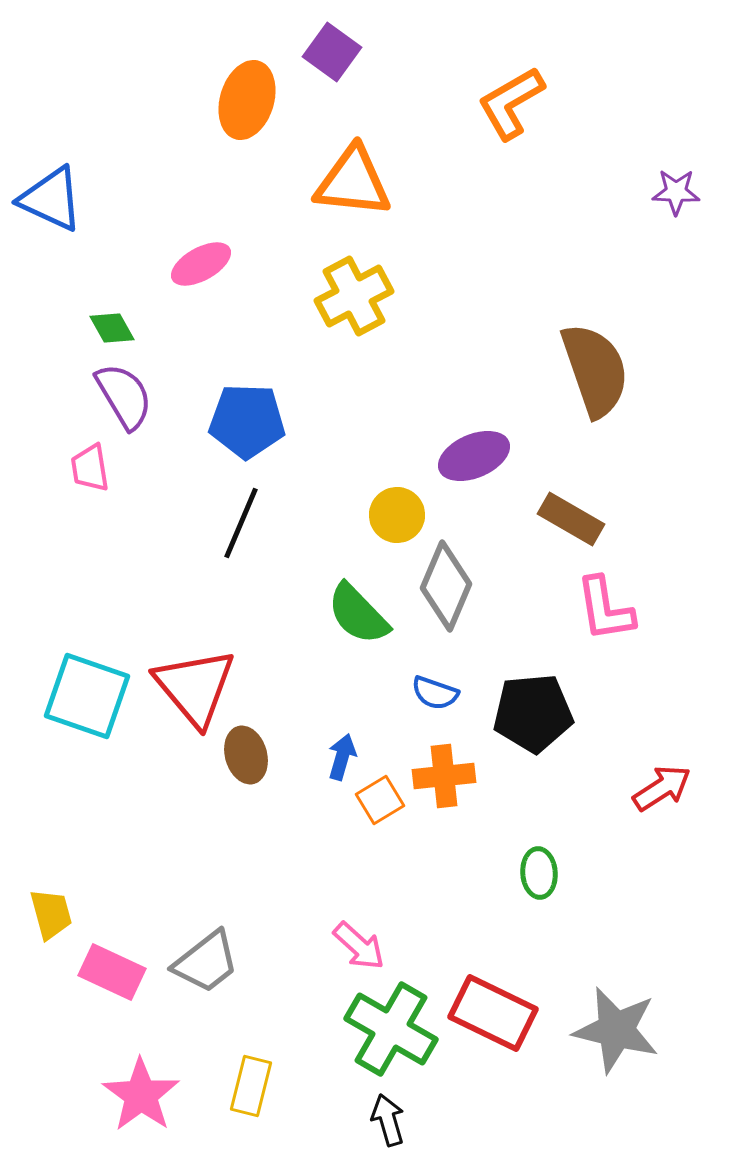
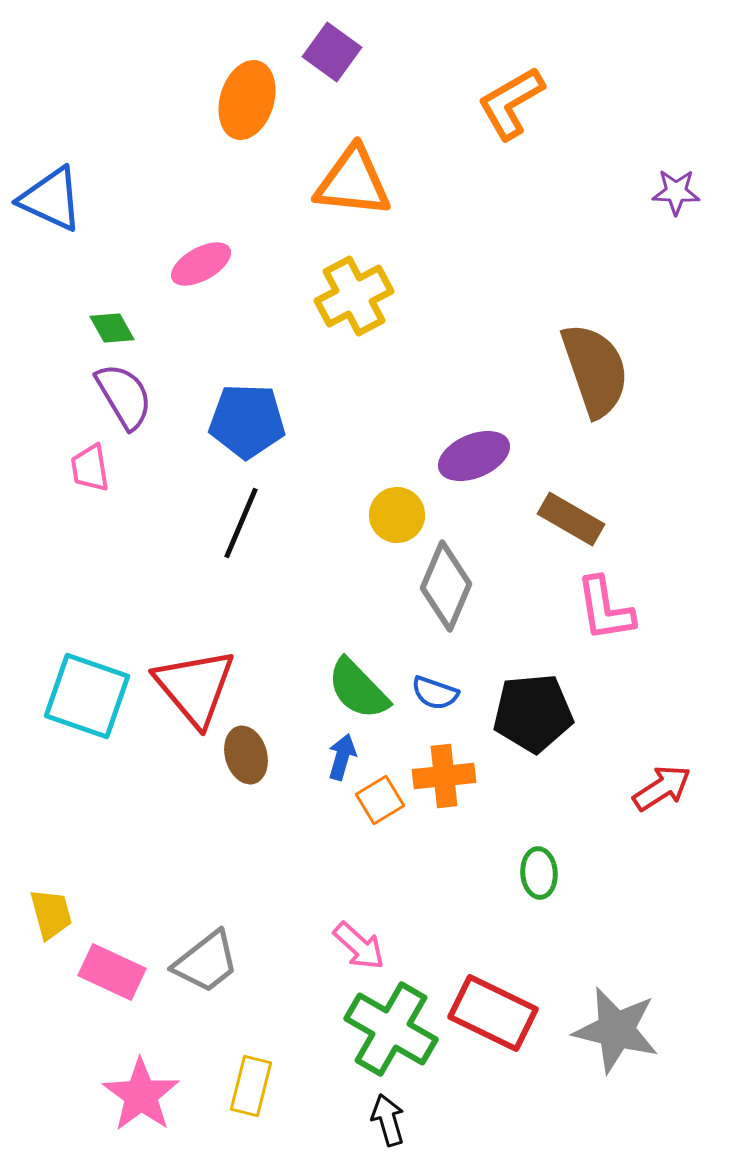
green semicircle: moved 75 px down
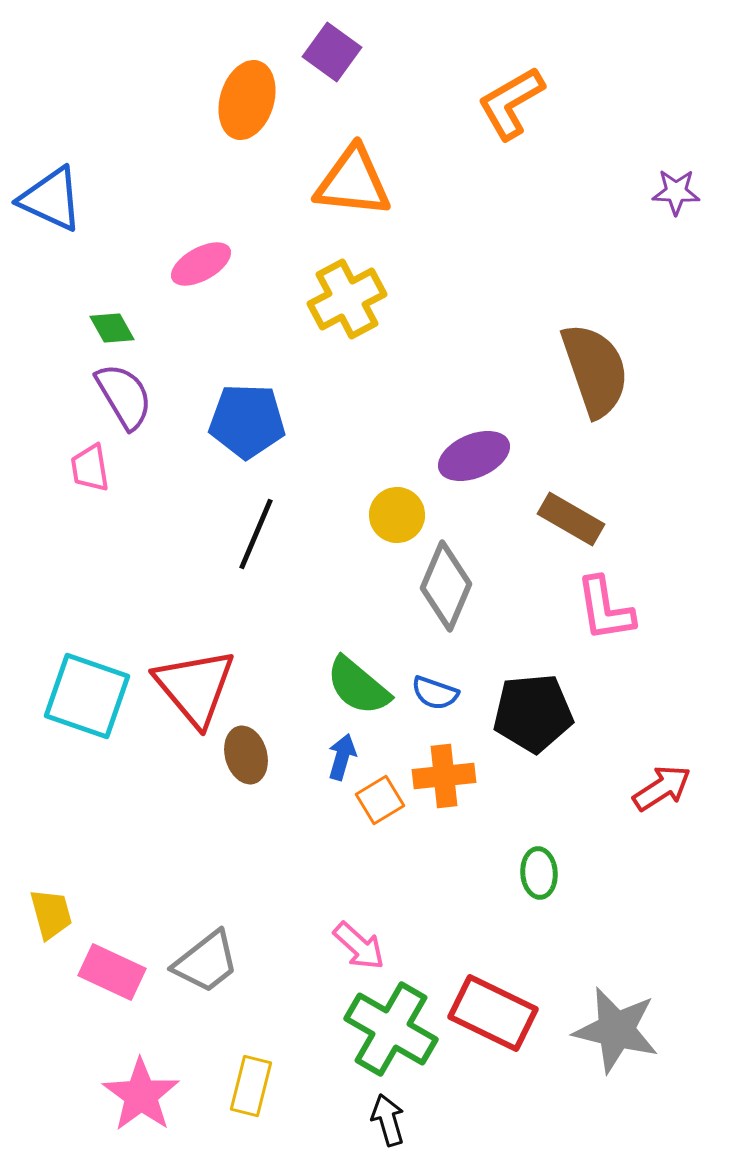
yellow cross: moved 7 px left, 3 px down
black line: moved 15 px right, 11 px down
green semicircle: moved 3 px up; rotated 6 degrees counterclockwise
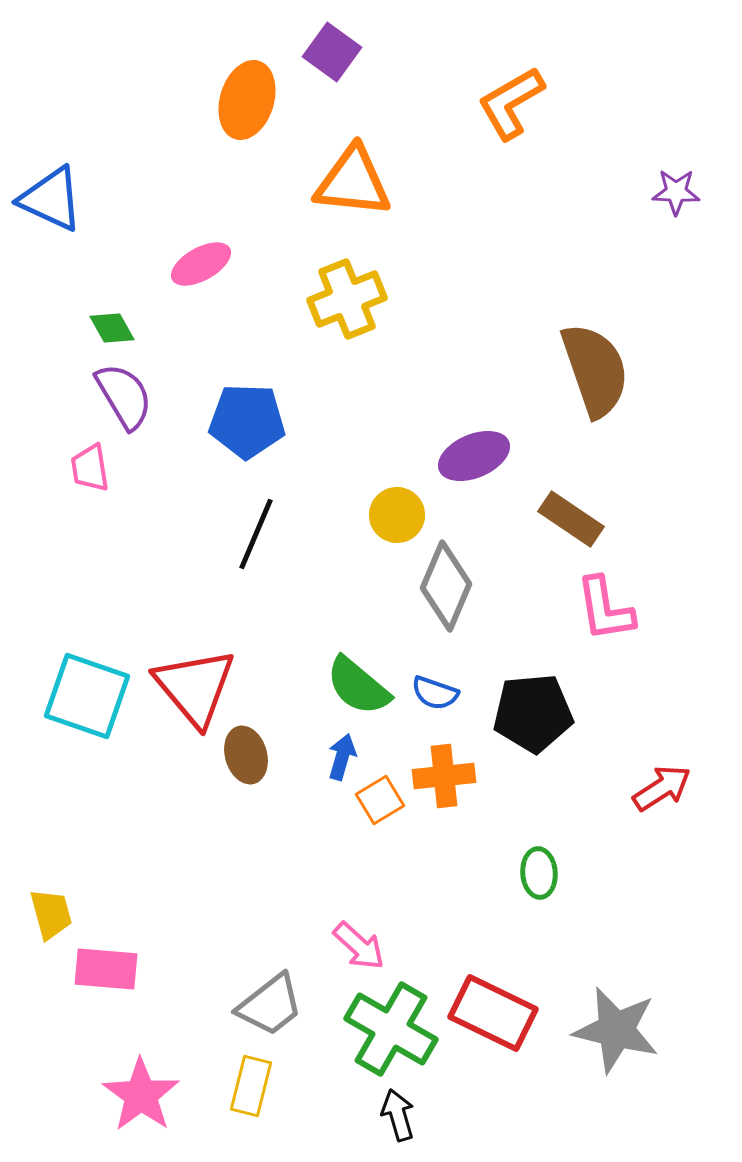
yellow cross: rotated 6 degrees clockwise
brown rectangle: rotated 4 degrees clockwise
gray trapezoid: moved 64 px right, 43 px down
pink rectangle: moved 6 px left, 3 px up; rotated 20 degrees counterclockwise
black arrow: moved 10 px right, 5 px up
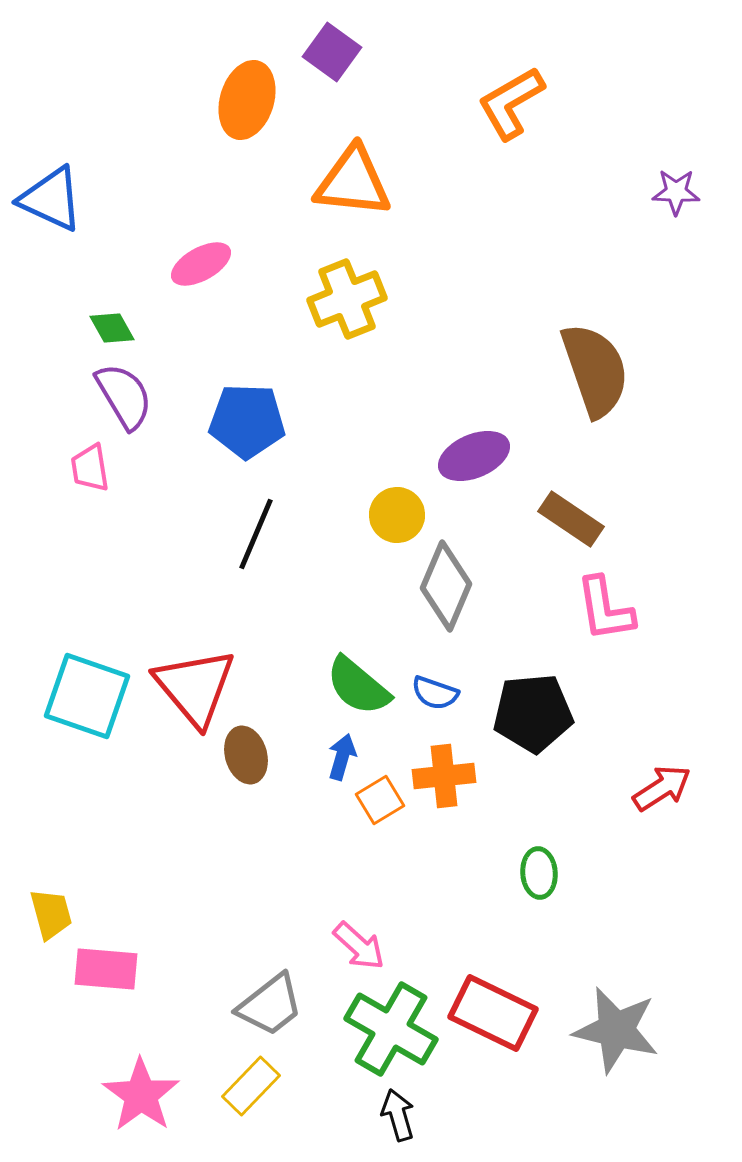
yellow rectangle: rotated 30 degrees clockwise
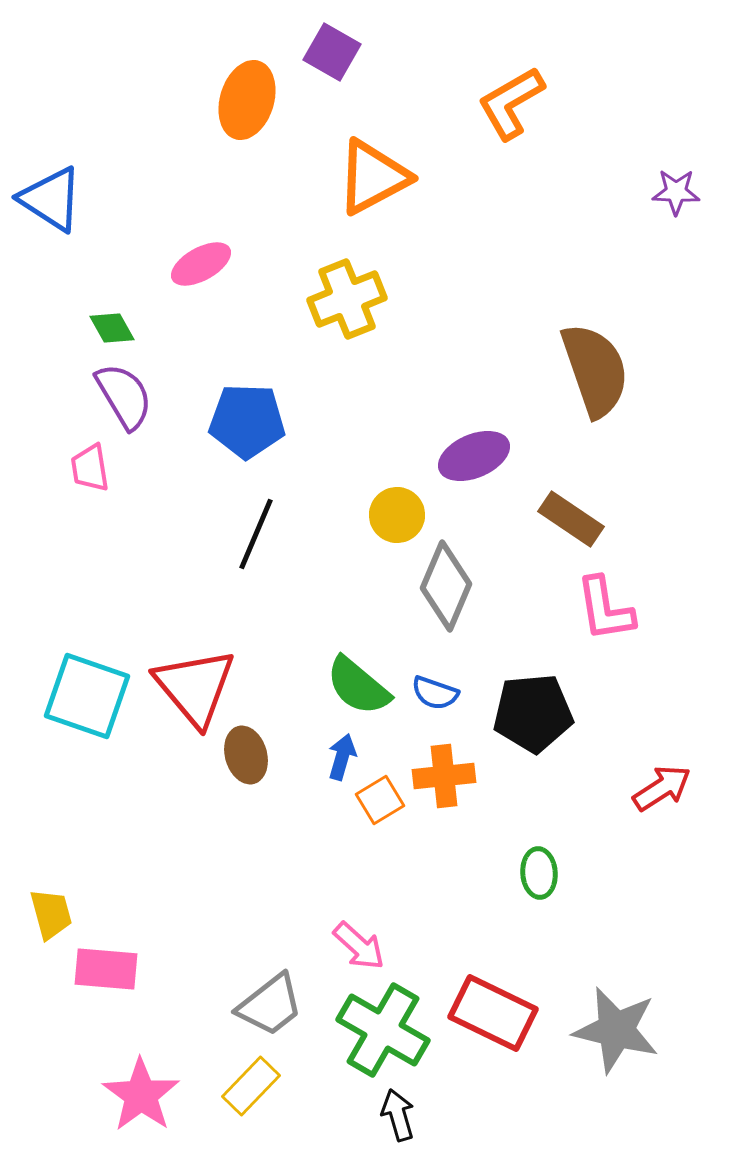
purple square: rotated 6 degrees counterclockwise
orange triangle: moved 20 px right, 5 px up; rotated 34 degrees counterclockwise
blue triangle: rotated 8 degrees clockwise
green cross: moved 8 px left, 1 px down
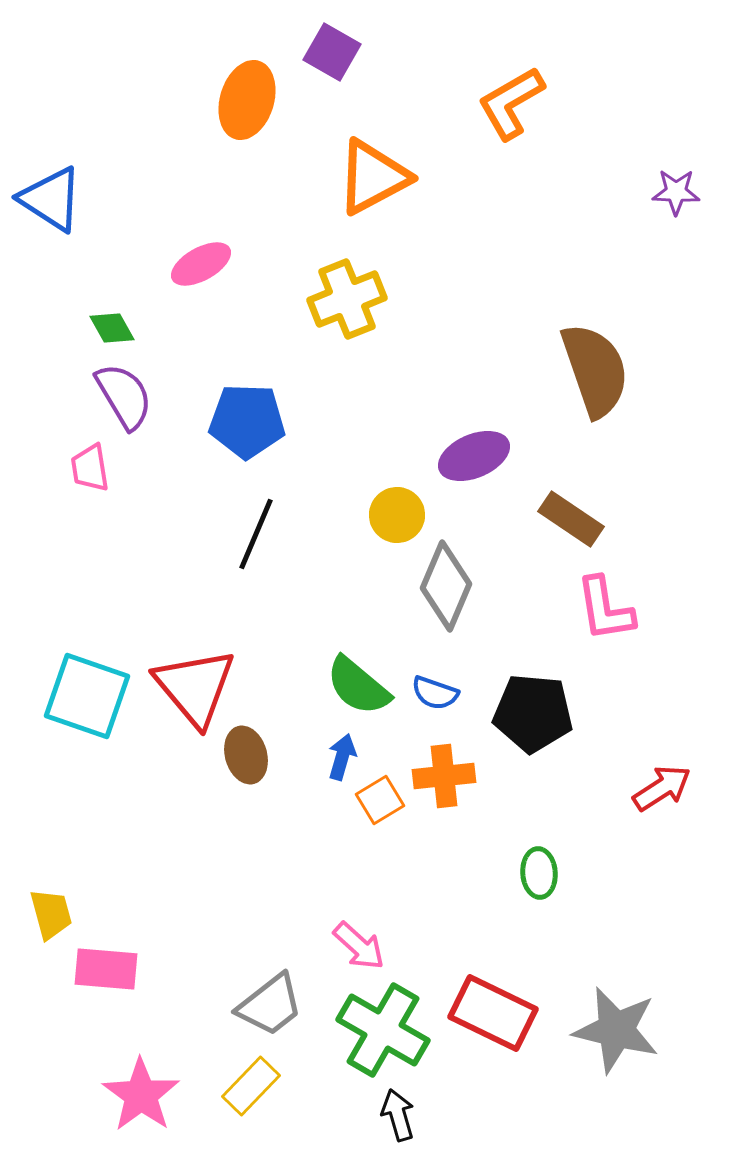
black pentagon: rotated 10 degrees clockwise
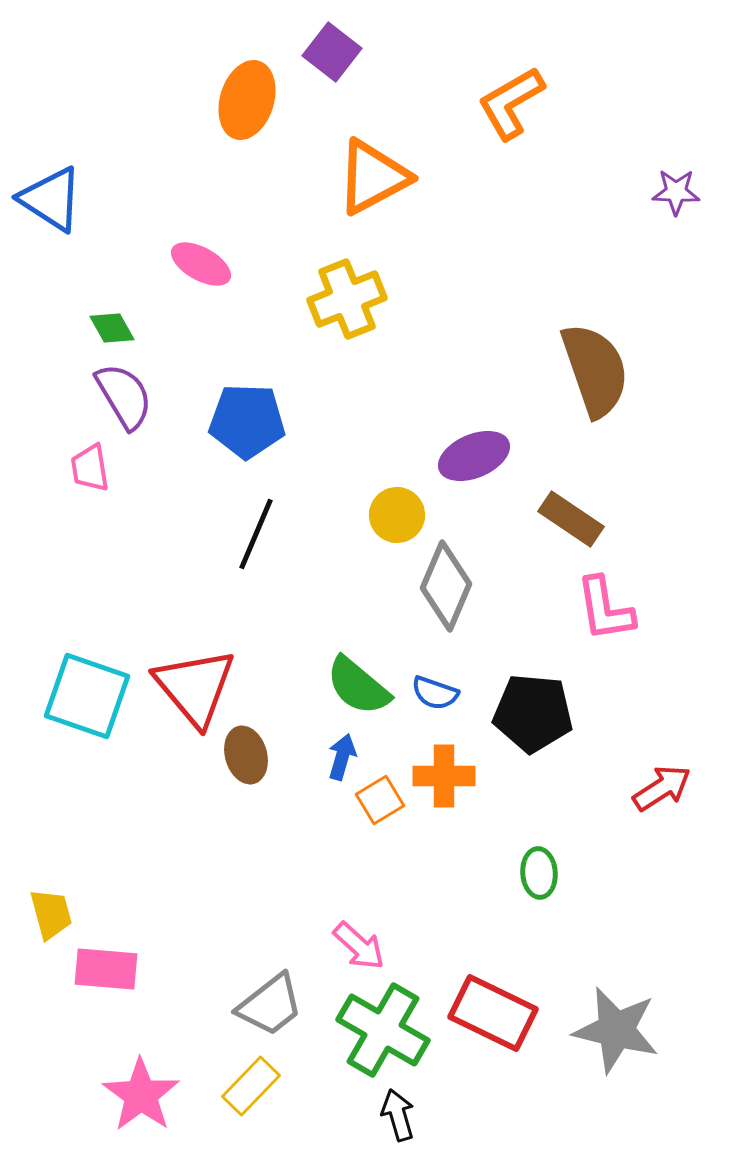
purple square: rotated 8 degrees clockwise
pink ellipse: rotated 58 degrees clockwise
orange cross: rotated 6 degrees clockwise
